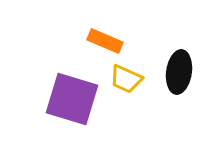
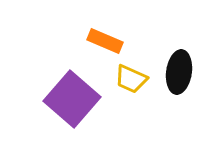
yellow trapezoid: moved 5 px right
purple square: rotated 24 degrees clockwise
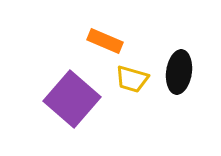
yellow trapezoid: moved 1 px right; rotated 8 degrees counterclockwise
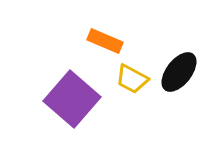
black ellipse: rotated 30 degrees clockwise
yellow trapezoid: rotated 12 degrees clockwise
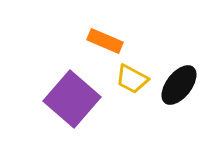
black ellipse: moved 13 px down
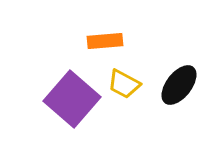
orange rectangle: rotated 28 degrees counterclockwise
yellow trapezoid: moved 8 px left, 5 px down
